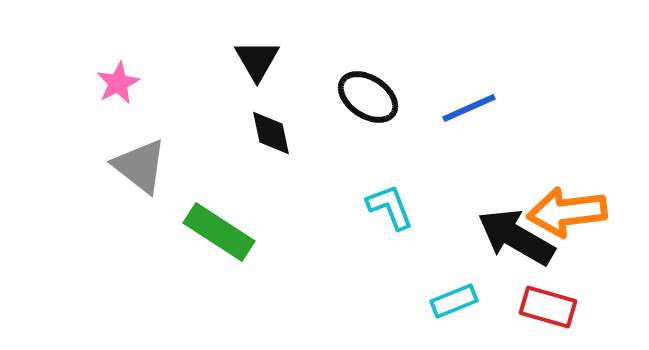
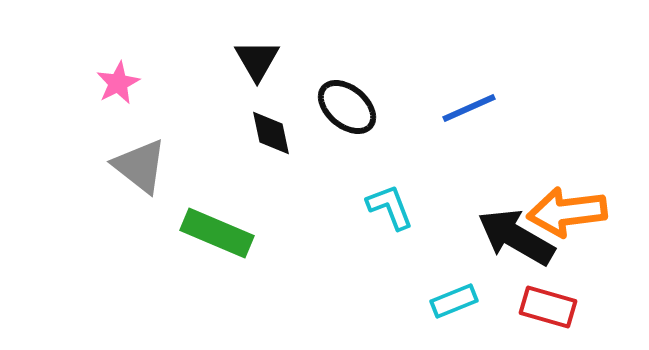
black ellipse: moved 21 px left, 10 px down; rotated 6 degrees clockwise
green rectangle: moved 2 px left, 1 px down; rotated 10 degrees counterclockwise
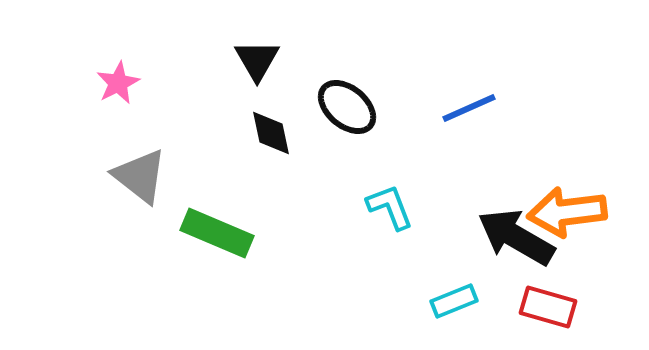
gray triangle: moved 10 px down
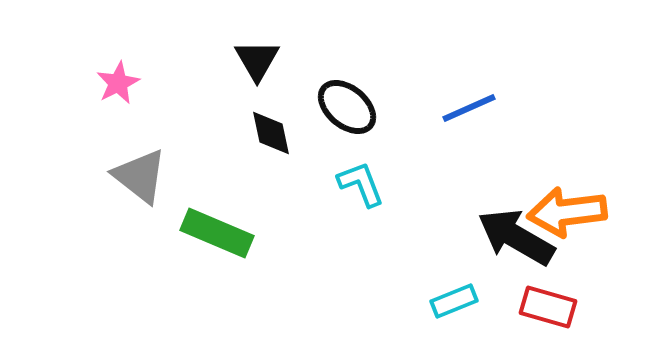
cyan L-shape: moved 29 px left, 23 px up
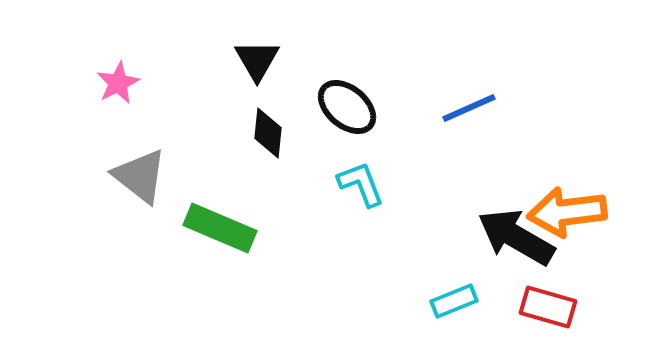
black diamond: moved 3 px left; rotated 18 degrees clockwise
green rectangle: moved 3 px right, 5 px up
